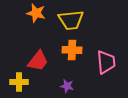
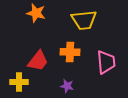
yellow trapezoid: moved 13 px right
orange cross: moved 2 px left, 2 px down
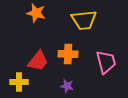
orange cross: moved 2 px left, 2 px down
pink trapezoid: rotated 10 degrees counterclockwise
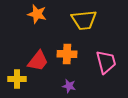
orange star: moved 1 px right, 1 px down
orange cross: moved 1 px left
yellow cross: moved 2 px left, 3 px up
purple star: moved 2 px right
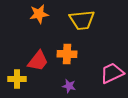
orange star: moved 2 px right; rotated 24 degrees counterclockwise
yellow trapezoid: moved 2 px left
pink trapezoid: moved 6 px right, 11 px down; rotated 100 degrees counterclockwise
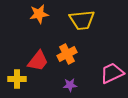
orange cross: rotated 30 degrees counterclockwise
purple star: moved 1 px right, 1 px up; rotated 16 degrees counterclockwise
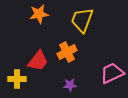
yellow trapezoid: rotated 116 degrees clockwise
orange cross: moved 2 px up
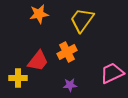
yellow trapezoid: rotated 16 degrees clockwise
yellow cross: moved 1 px right, 1 px up
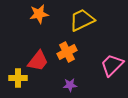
yellow trapezoid: rotated 28 degrees clockwise
pink trapezoid: moved 8 px up; rotated 20 degrees counterclockwise
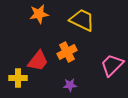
yellow trapezoid: rotated 52 degrees clockwise
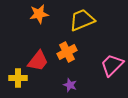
yellow trapezoid: rotated 48 degrees counterclockwise
purple star: rotated 24 degrees clockwise
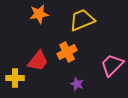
yellow cross: moved 3 px left
purple star: moved 7 px right, 1 px up
